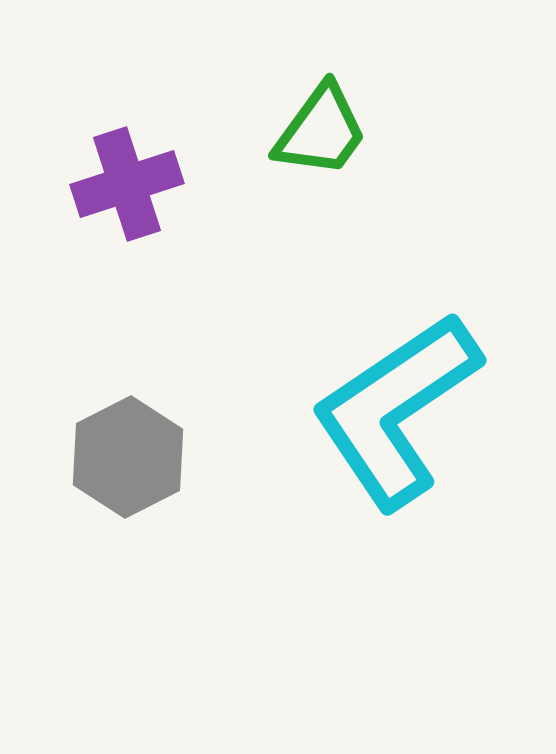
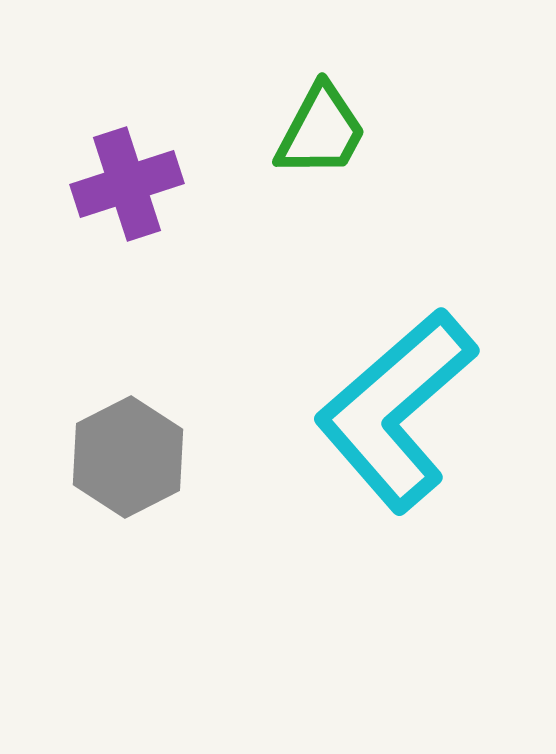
green trapezoid: rotated 8 degrees counterclockwise
cyan L-shape: rotated 7 degrees counterclockwise
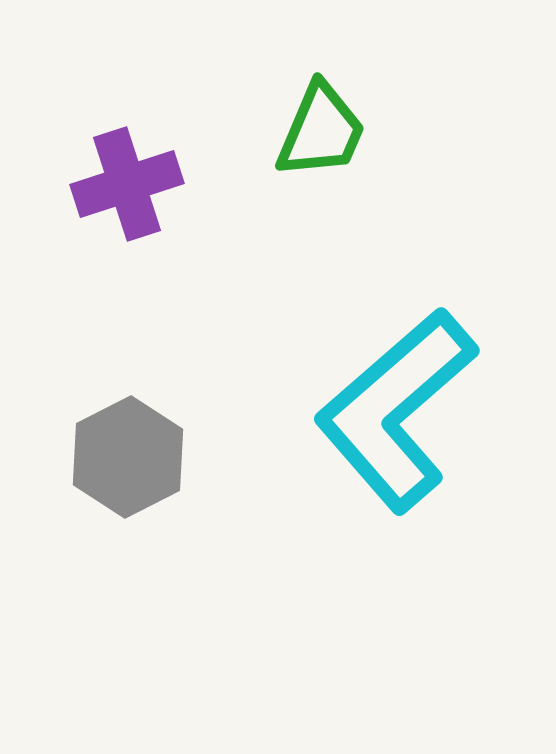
green trapezoid: rotated 5 degrees counterclockwise
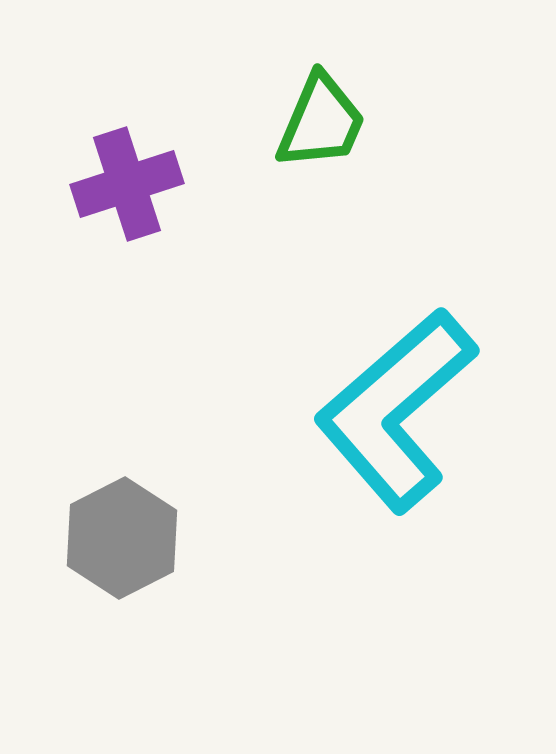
green trapezoid: moved 9 px up
gray hexagon: moved 6 px left, 81 px down
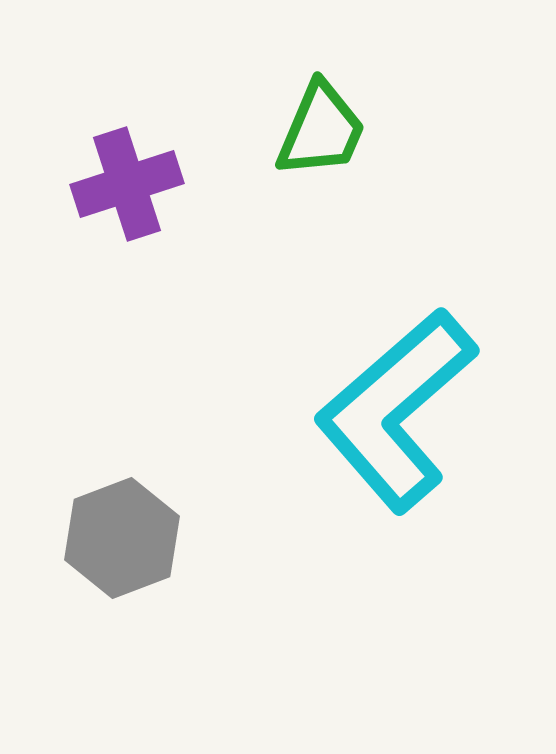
green trapezoid: moved 8 px down
gray hexagon: rotated 6 degrees clockwise
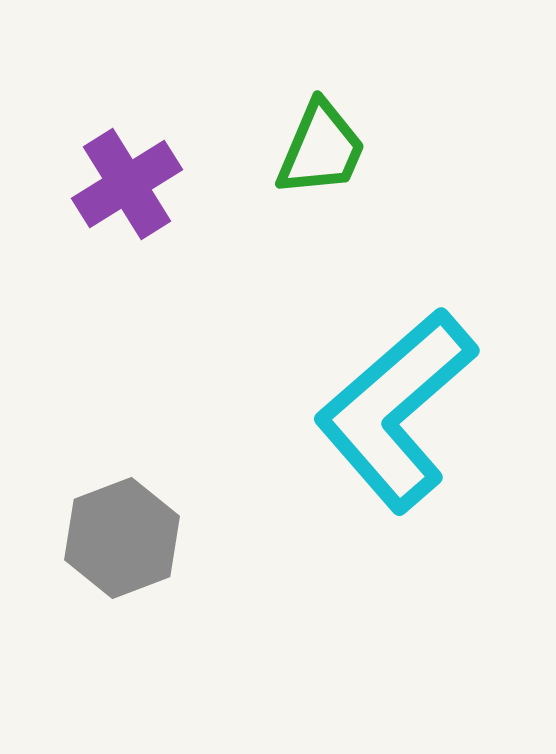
green trapezoid: moved 19 px down
purple cross: rotated 14 degrees counterclockwise
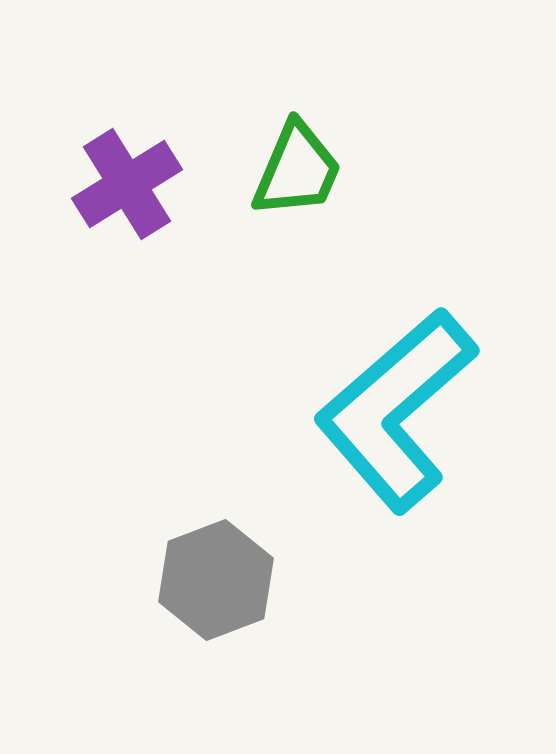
green trapezoid: moved 24 px left, 21 px down
gray hexagon: moved 94 px right, 42 px down
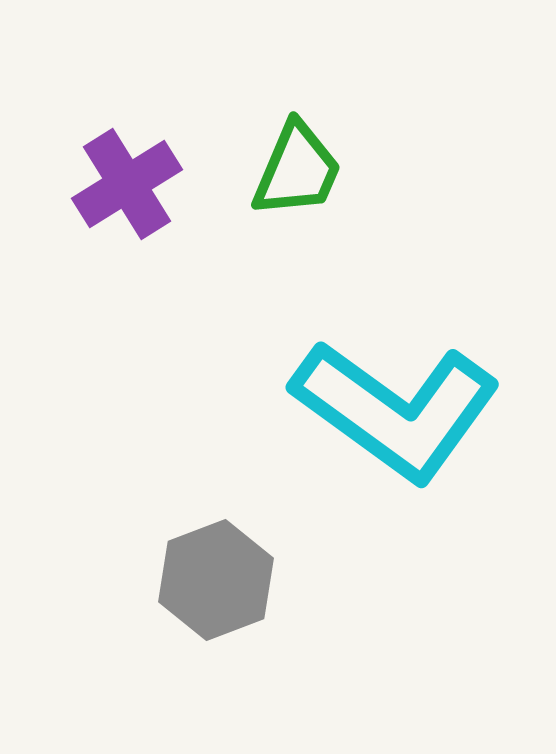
cyan L-shape: rotated 103 degrees counterclockwise
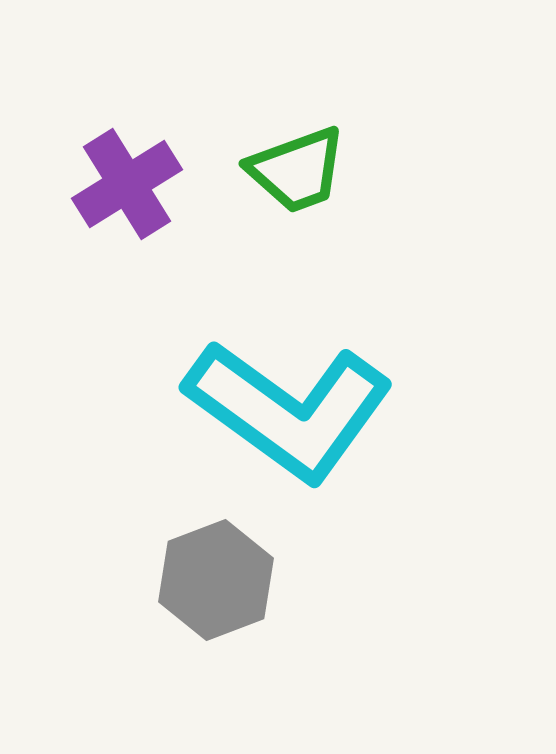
green trapezoid: rotated 47 degrees clockwise
cyan L-shape: moved 107 px left
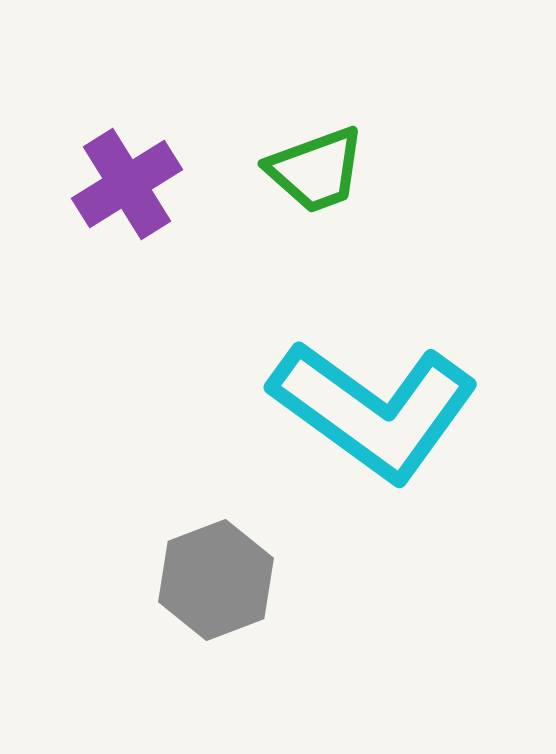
green trapezoid: moved 19 px right
cyan L-shape: moved 85 px right
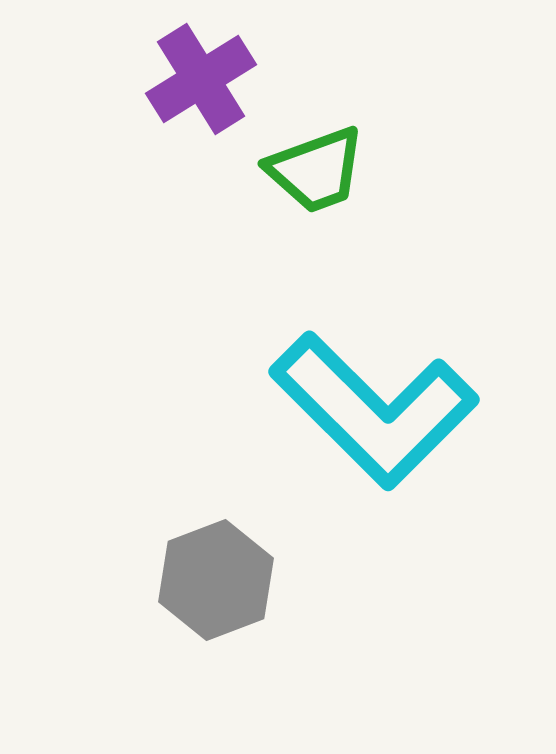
purple cross: moved 74 px right, 105 px up
cyan L-shape: rotated 9 degrees clockwise
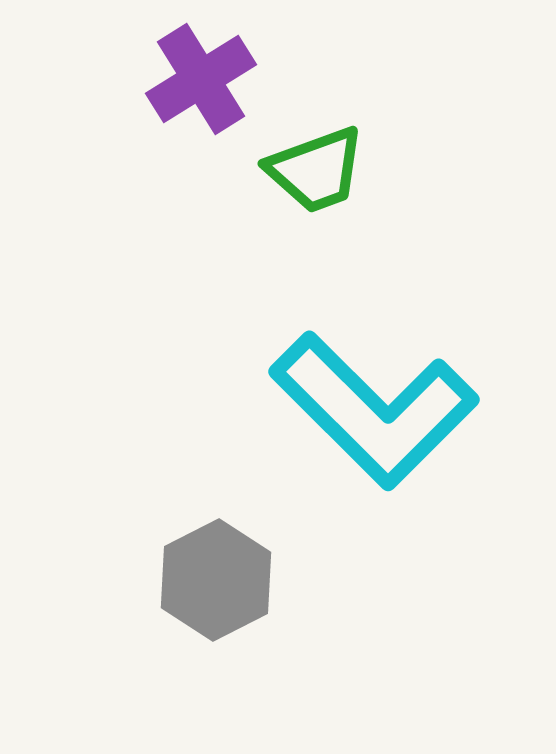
gray hexagon: rotated 6 degrees counterclockwise
